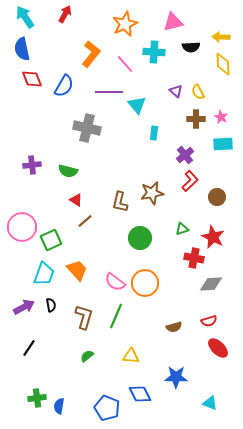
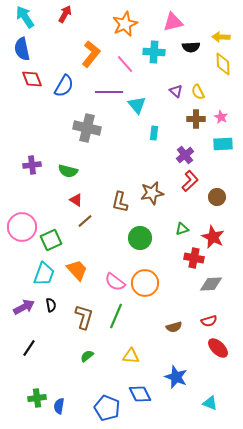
blue star at (176, 377): rotated 20 degrees clockwise
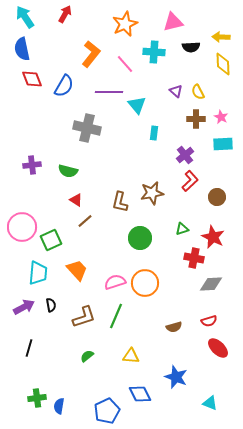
cyan trapezoid at (44, 274): moved 6 px left, 1 px up; rotated 15 degrees counterclockwise
pink semicircle at (115, 282): rotated 125 degrees clockwise
brown L-shape at (84, 317): rotated 55 degrees clockwise
black line at (29, 348): rotated 18 degrees counterclockwise
blue pentagon at (107, 408): moved 3 px down; rotated 25 degrees clockwise
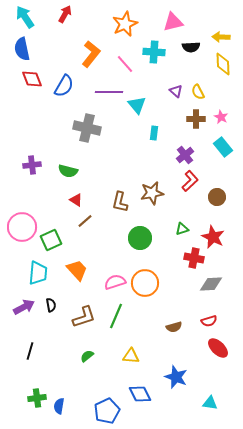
cyan rectangle at (223, 144): moved 3 px down; rotated 54 degrees clockwise
black line at (29, 348): moved 1 px right, 3 px down
cyan triangle at (210, 403): rotated 14 degrees counterclockwise
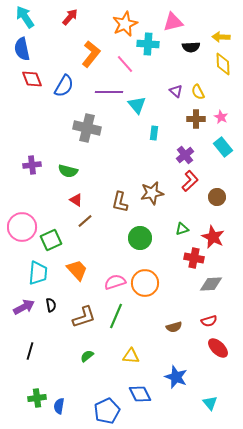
red arrow at (65, 14): moved 5 px right, 3 px down; rotated 12 degrees clockwise
cyan cross at (154, 52): moved 6 px left, 8 px up
cyan triangle at (210, 403): rotated 42 degrees clockwise
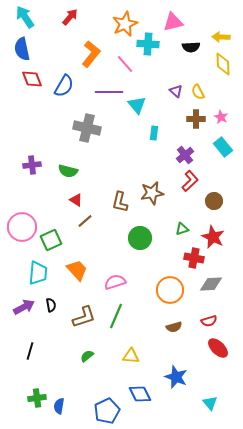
brown circle at (217, 197): moved 3 px left, 4 px down
orange circle at (145, 283): moved 25 px right, 7 px down
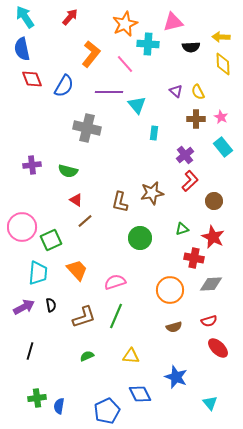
green semicircle at (87, 356): rotated 16 degrees clockwise
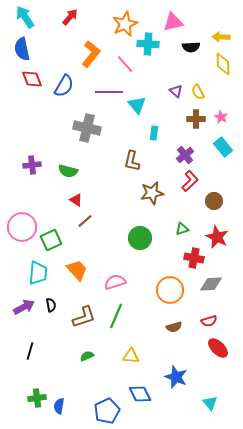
brown L-shape at (120, 202): moved 12 px right, 41 px up
red star at (213, 237): moved 4 px right
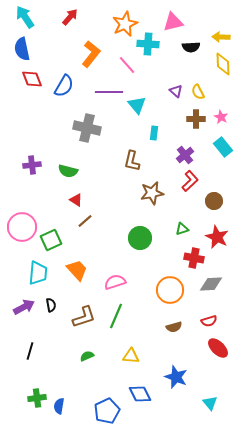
pink line at (125, 64): moved 2 px right, 1 px down
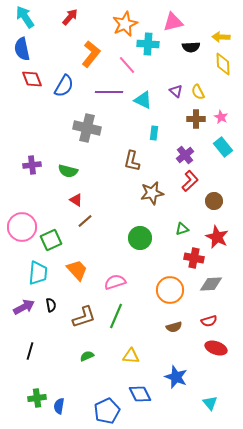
cyan triangle at (137, 105): moved 6 px right, 5 px up; rotated 24 degrees counterclockwise
red ellipse at (218, 348): moved 2 px left; rotated 25 degrees counterclockwise
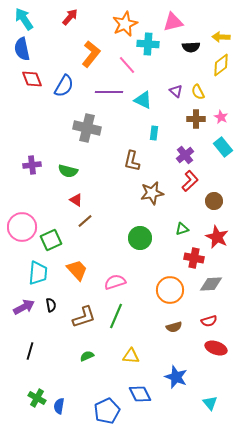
cyan arrow at (25, 17): moved 1 px left, 2 px down
yellow diamond at (223, 64): moved 2 px left, 1 px down; rotated 55 degrees clockwise
green cross at (37, 398): rotated 36 degrees clockwise
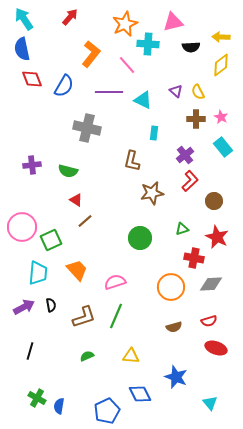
orange circle at (170, 290): moved 1 px right, 3 px up
